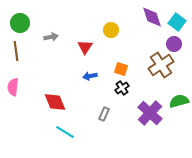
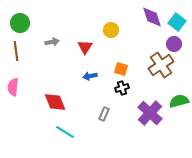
gray arrow: moved 1 px right, 5 px down
black cross: rotated 16 degrees clockwise
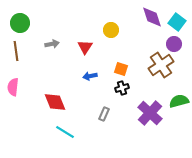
gray arrow: moved 2 px down
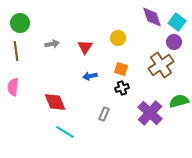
yellow circle: moved 7 px right, 8 px down
purple circle: moved 2 px up
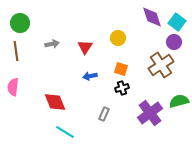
purple cross: rotated 10 degrees clockwise
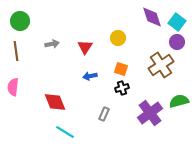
green circle: moved 2 px up
purple circle: moved 3 px right
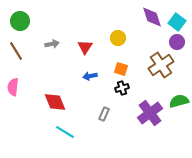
brown line: rotated 24 degrees counterclockwise
